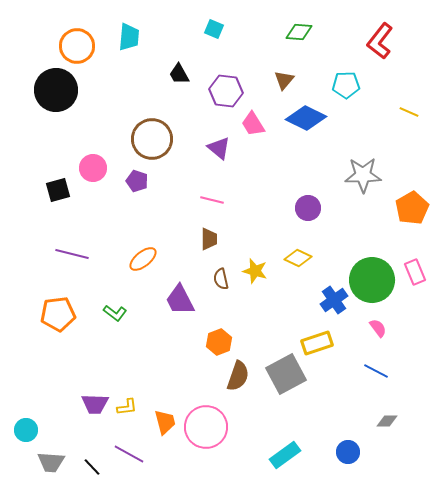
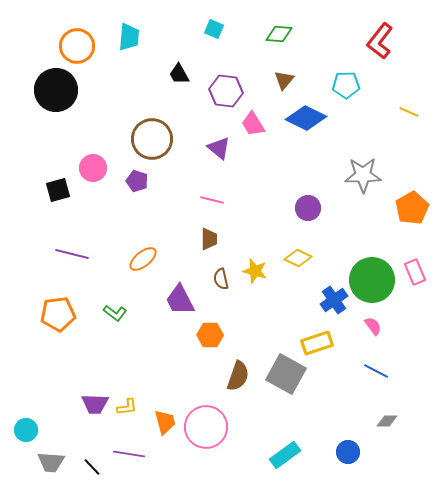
green diamond at (299, 32): moved 20 px left, 2 px down
pink semicircle at (378, 328): moved 5 px left, 2 px up
orange hexagon at (219, 342): moved 9 px left, 7 px up; rotated 20 degrees clockwise
gray square at (286, 374): rotated 33 degrees counterclockwise
purple line at (129, 454): rotated 20 degrees counterclockwise
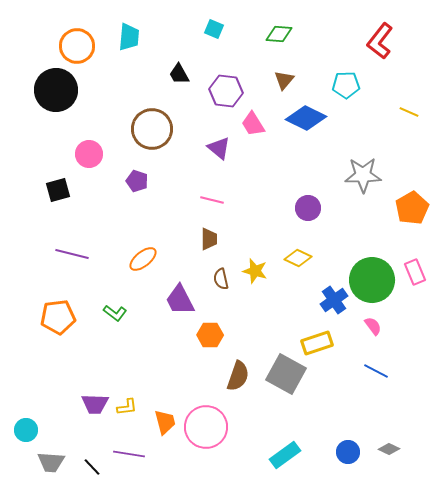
brown circle at (152, 139): moved 10 px up
pink circle at (93, 168): moved 4 px left, 14 px up
orange pentagon at (58, 314): moved 3 px down
gray diamond at (387, 421): moved 2 px right, 28 px down; rotated 25 degrees clockwise
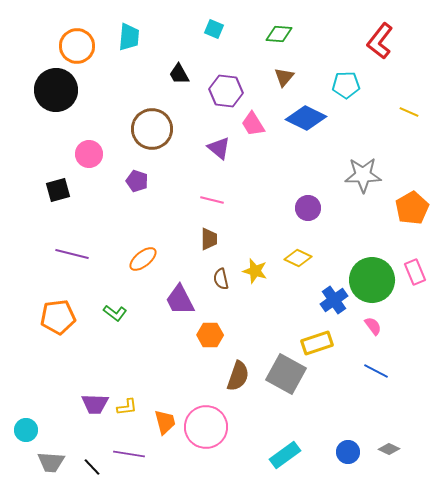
brown triangle at (284, 80): moved 3 px up
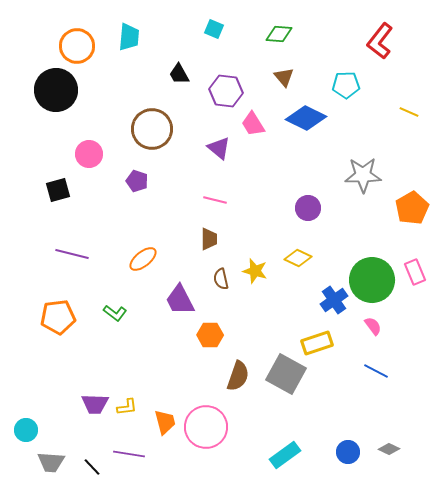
brown triangle at (284, 77): rotated 20 degrees counterclockwise
pink line at (212, 200): moved 3 px right
